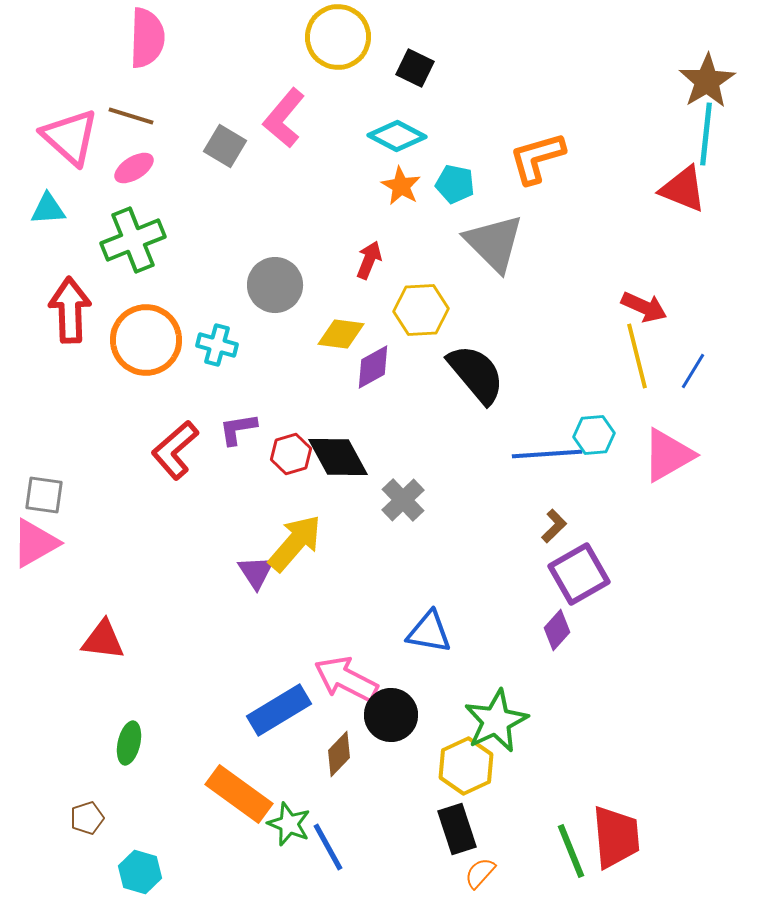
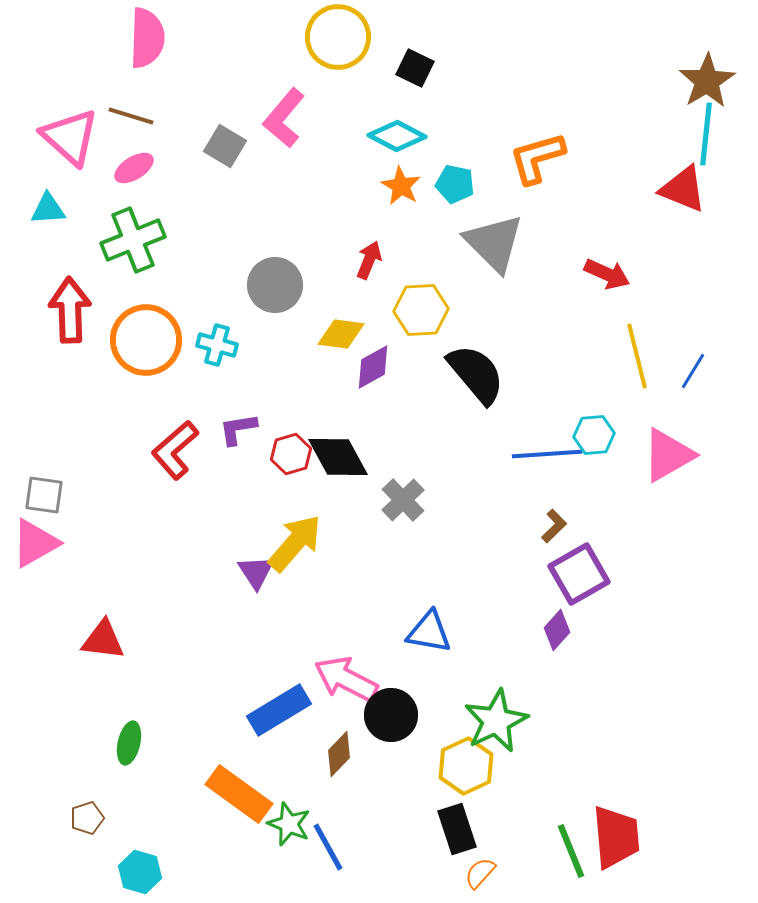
red arrow at (644, 307): moved 37 px left, 33 px up
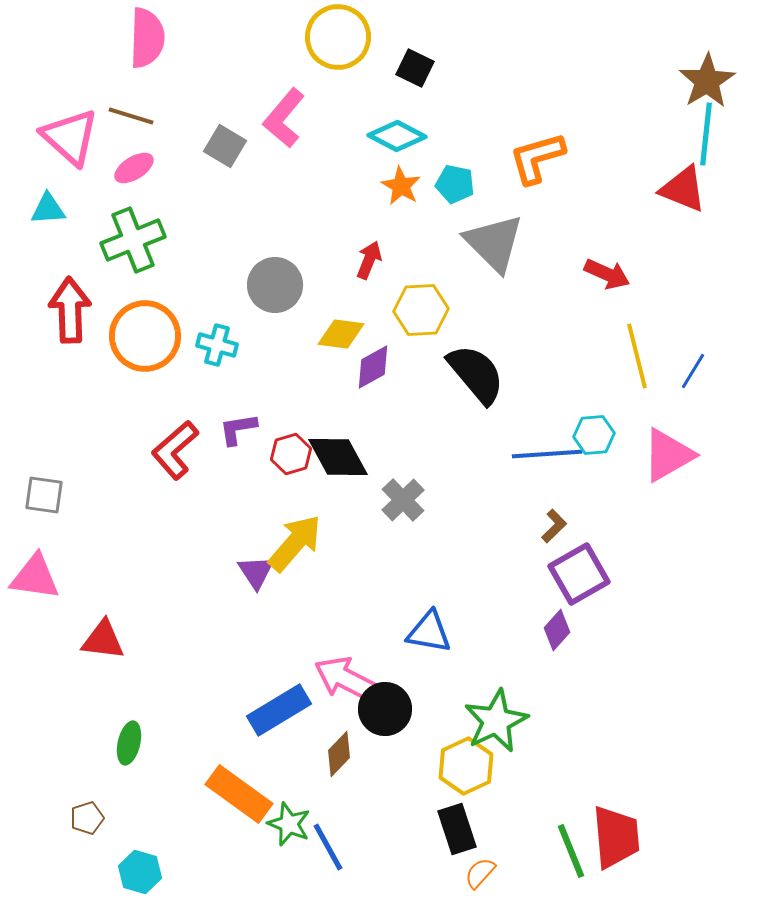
orange circle at (146, 340): moved 1 px left, 4 px up
pink triangle at (35, 543): moved 34 px down; rotated 38 degrees clockwise
black circle at (391, 715): moved 6 px left, 6 px up
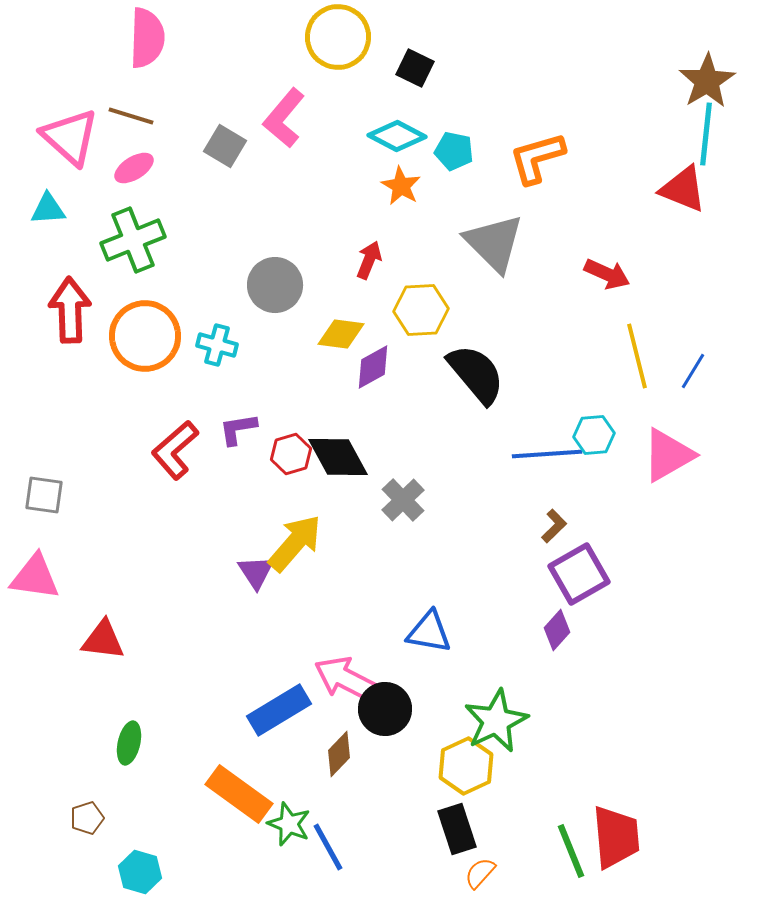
cyan pentagon at (455, 184): moved 1 px left, 33 px up
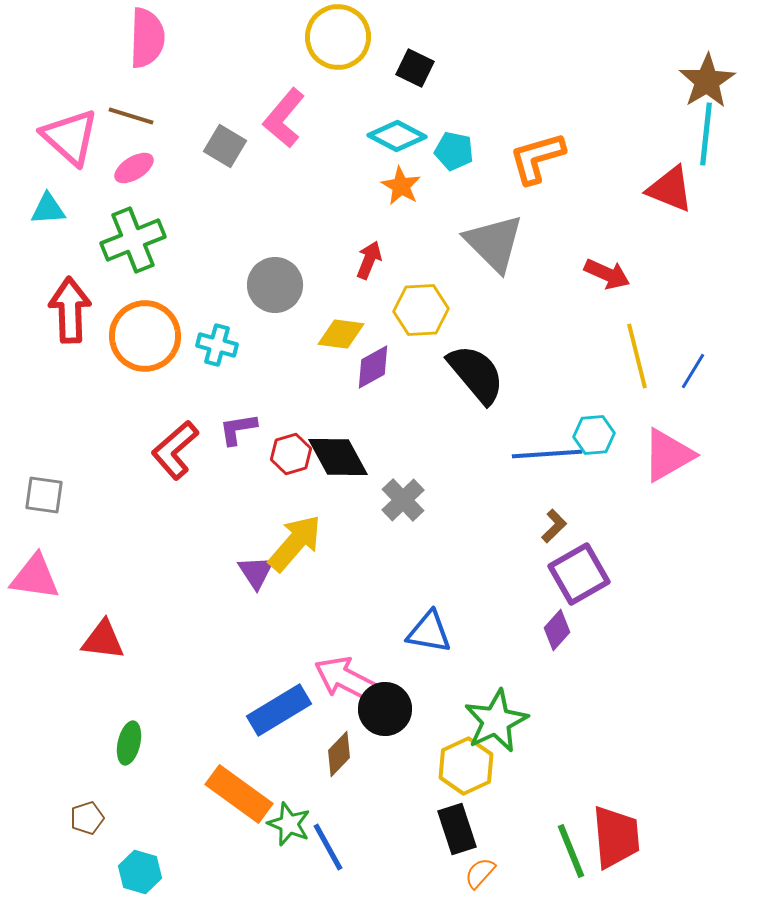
red triangle at (683, 189): moved 13 px left
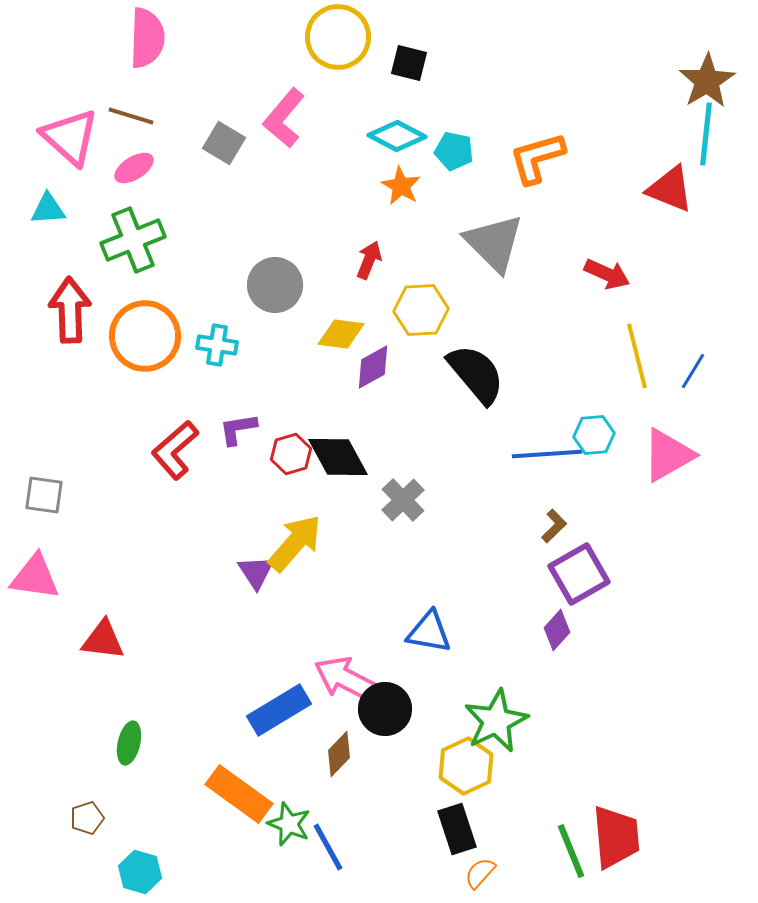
black square at (415, 68): moved 6 px left, 5 px up; rotated 12 degrees counterclockwise
gray square at (225, 146): moved 1 px left, 3 px up
cyan cross at (217, 345): rotated 6 degrees counterclockwise
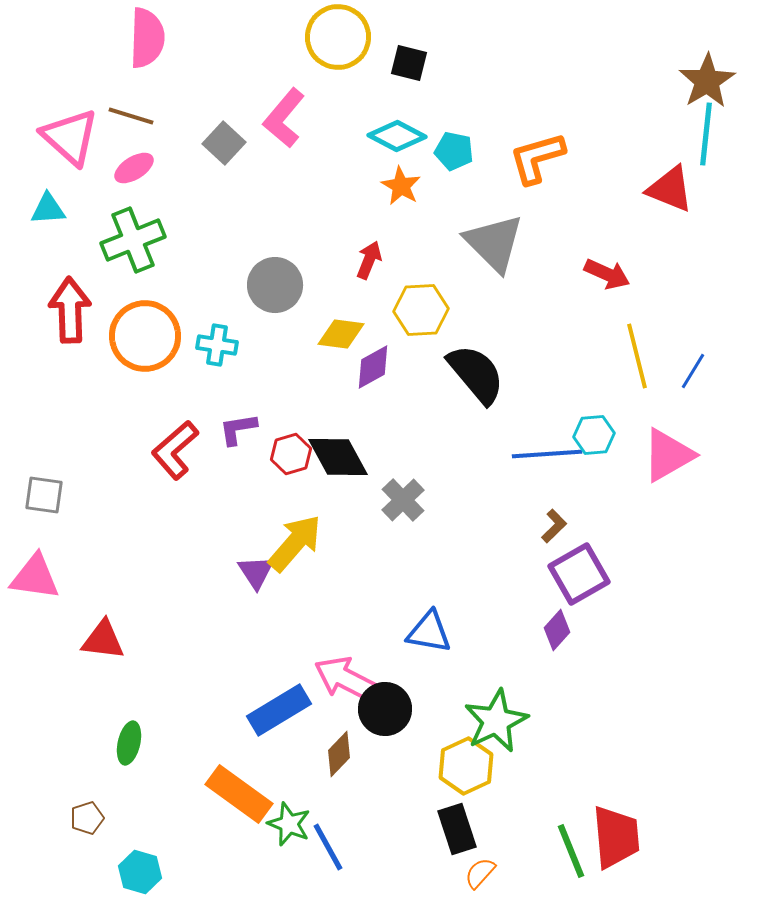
gray square at (224, 143): rotated 12 degrees clockwise
